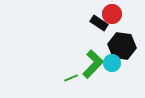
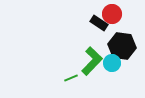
green L-shape: moved 1 px left, 3 px up
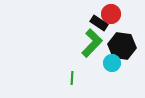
red circle: moved 1 px left
green L-shape: moved 18 px up
green line: moved 1 px right; rotated 64 degrees counterclockwise
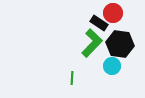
red circle: moved 2 px right, 1 px up
black hexagon: moved 2 px left, 2 px up
cyan circle: moved 3 px down
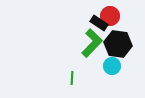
red circle: moved 3 px left, 3 px down
black hexagon: moved 2 px left
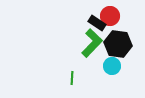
black rectangle: moved 2 px left
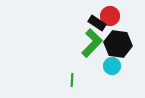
green line: moved 2 px down
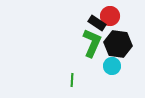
green L-shape: rotated 20 degrees counterclockwise
